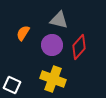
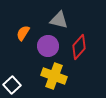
purple circle: moved 4 px left, 1 px down
yellow cross: moved 1 px right, 3 px up
white square: rotated 24 degrees clockwise
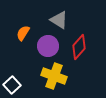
gray triangle: rotated 18 degrees clockwise
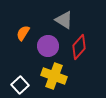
gray triangle: moved 5 px right
white square: moved 8 px right
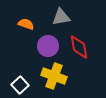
gray triangle: moved 3 px left, 3 px up; rotated 42 degrees counterclockwise
orange semicircle: moved 3 px right, 9 px up; rotated 77 degrees clockwise
red diamond: rotated 50 degrees counterclockwise
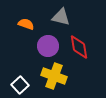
gray triangle: rotated 24 degrees clockwise
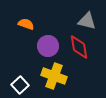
gray triangle: moved 26 px right, 4 px down
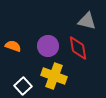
orange semicircle: moved 13 px left, 22 px down
red diamond: moved 1 px left, 1 px down
white square: moved 3 px right, 1 px down
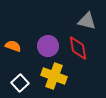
white square: moved 3 px left, 3 px up
